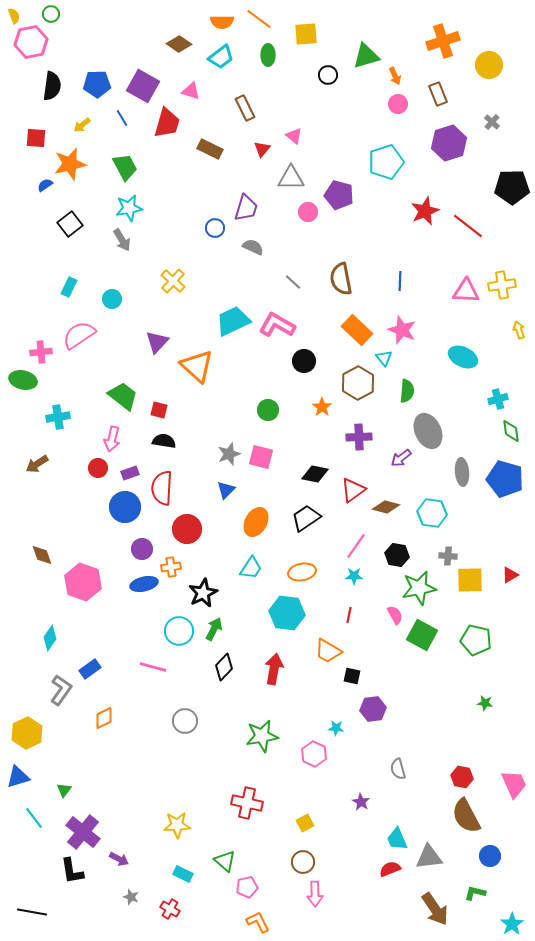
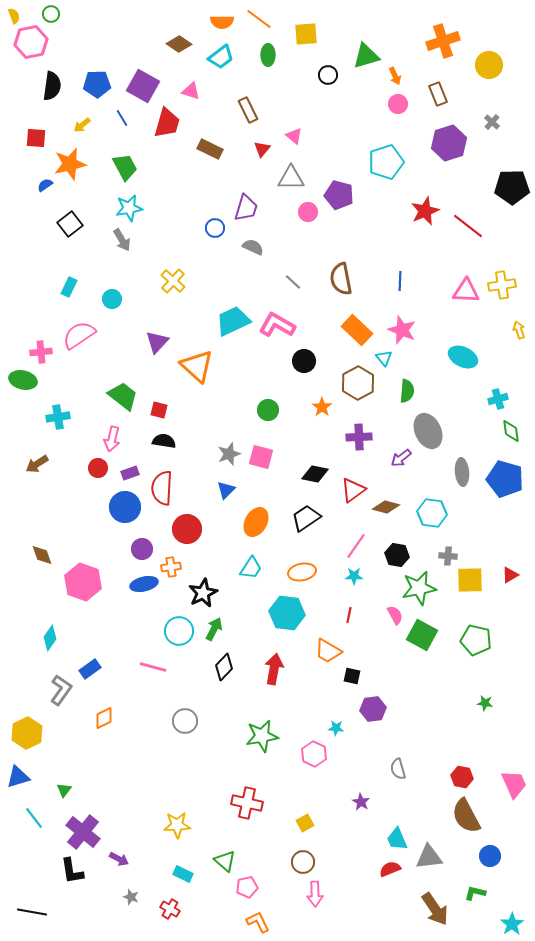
brown rectangle at (245, 108): moved 3 px right, 2 px down
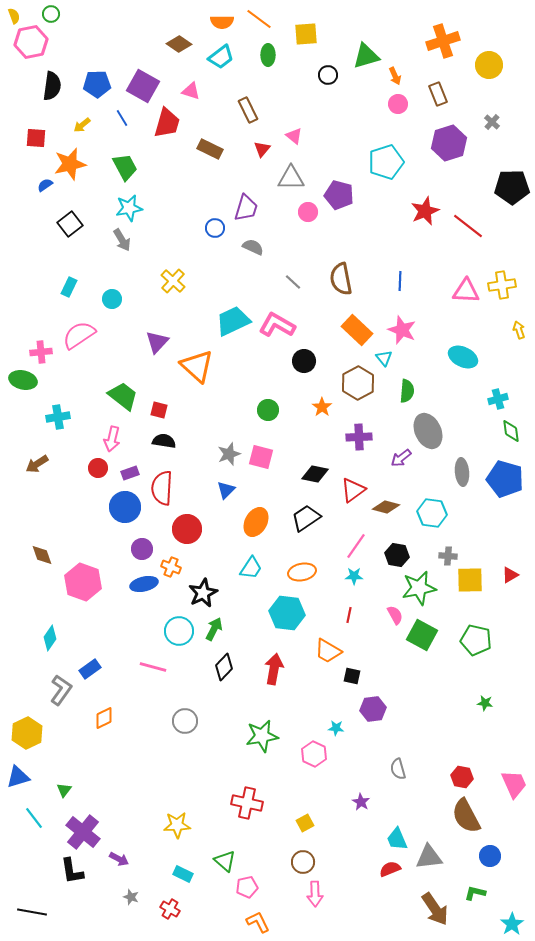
orange cross at (171, 567): rotated 30 degrees clockwise
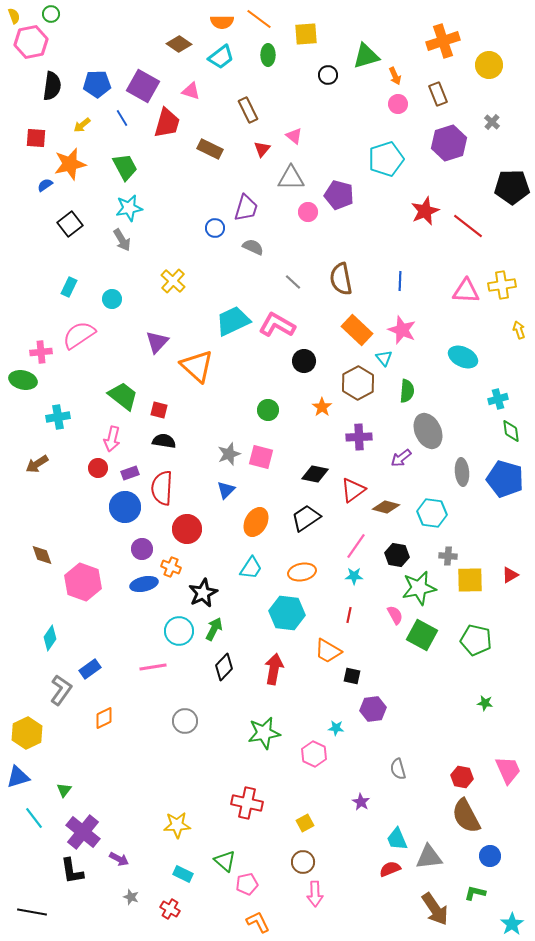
cyan pentagon at (386, 162): moved 3 px up
pink line at (153, 667): rotated 24 degrees counterclockwise
green star at (262, 736): moved 2 px right, 3 px up
pink trapezoid at (514, 784): moved 6 px left, 14 px up
pink pentagon at (247, 887): moved 3 px up
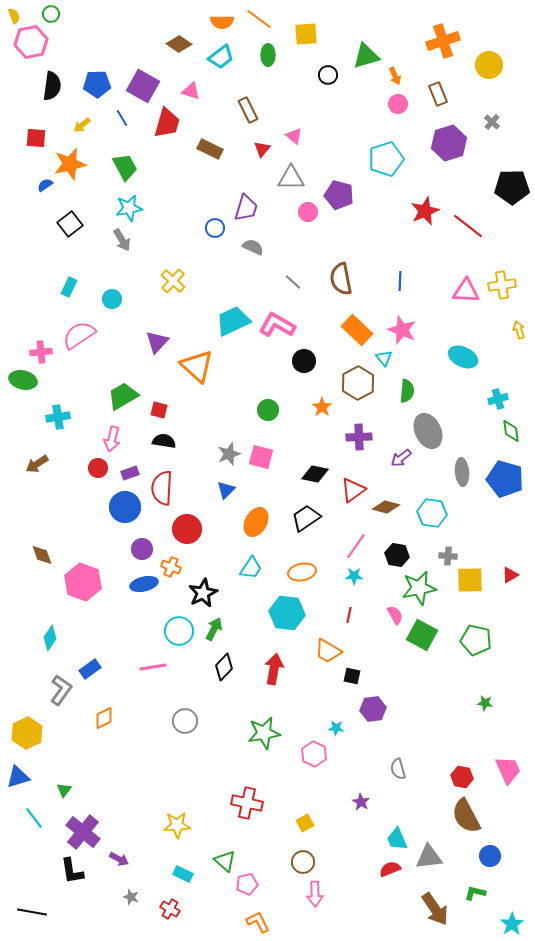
green trapezoid at (123, 396): rotated 68 degrees counterclockwise
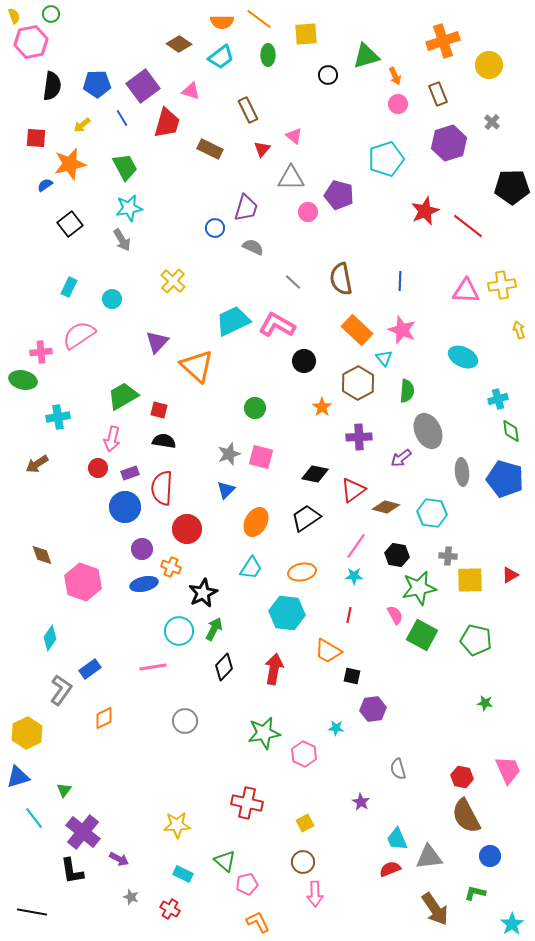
purple square at (143, 86): rotated 24 degrees clockwise
green circle at (268, 410): moved 13 px left, 2 px up
pink hexagon at (314, 754): moved 10 px left
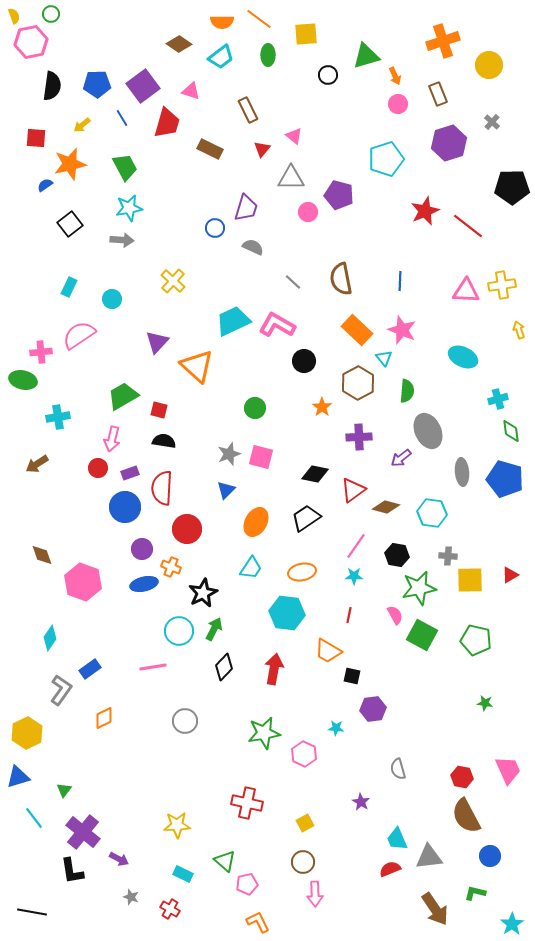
gray arrow at (122, 240): rotated 55 degrees counterclockwise
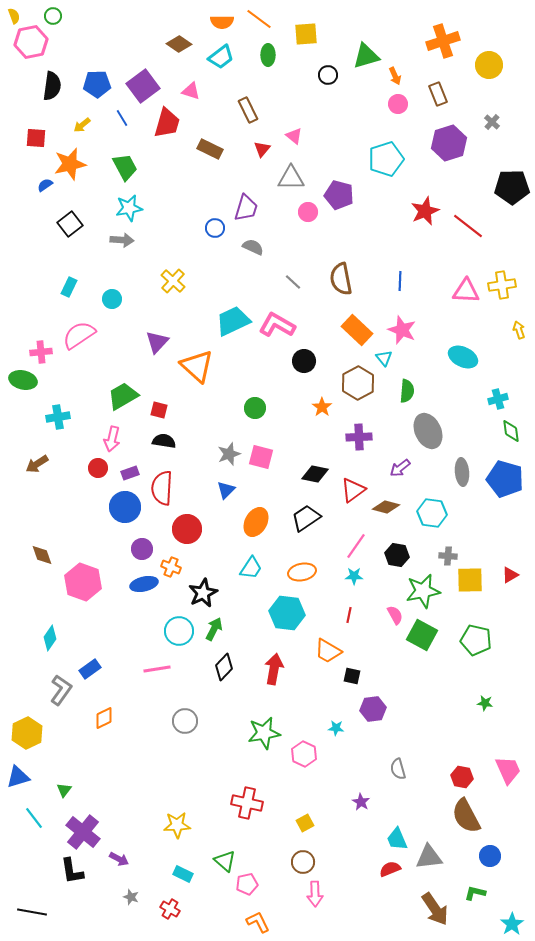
green circle at (51, 14): moved 2 px right, 2 px down
purple arrow at (401, 458): moved 1 px left, 10 px down
green star at (419, 588): moved 4 px right, 3 px down
pink line at (153, 667): moved 4 px right, 2 px down
